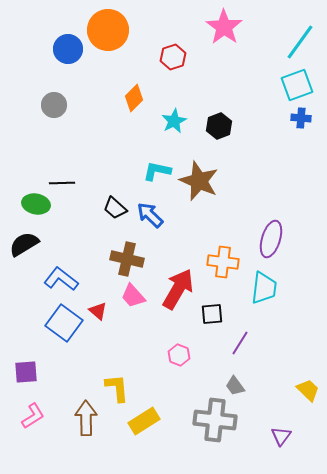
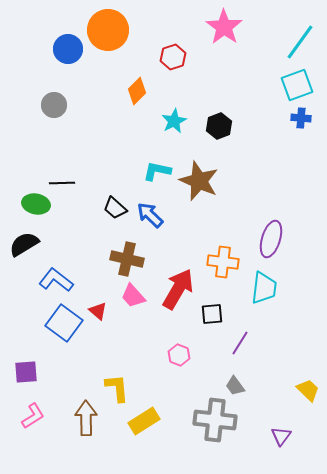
orange diamond: moved 3 px right, 7 px up
blue L-shape: moved 5 px left, 1 px down
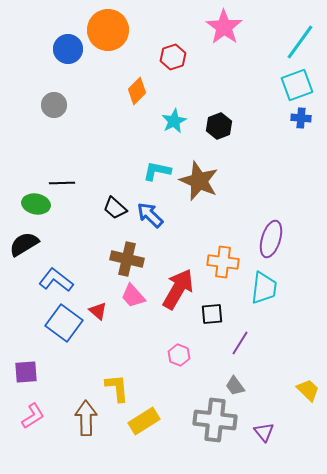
purple triangle: moved 17 px left, 4 px up; rotated 15 degrees counterclockwise
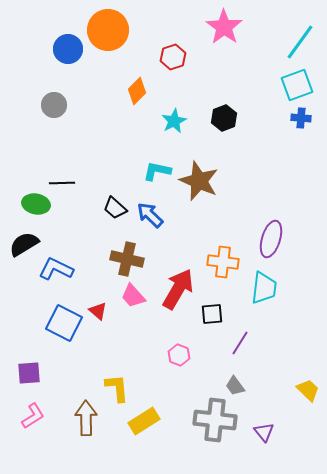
black hexagon: moved 5 px right, 8 px up
blue L-shape: moved 11 px up; rotated 12 degrees counterclockwise
blue square: rotated 9 degrees counterclockwise
purple square: moved 3 px right, 1 px down
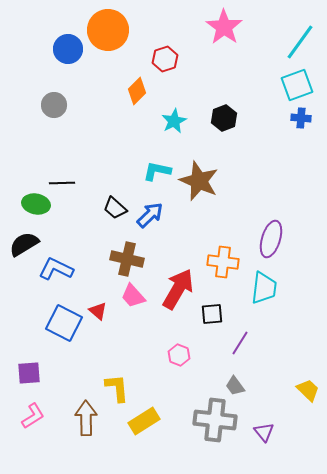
red hexagon: moved 8 px left, 2 px down
blue arrow: rotated 92 degrees clockwise
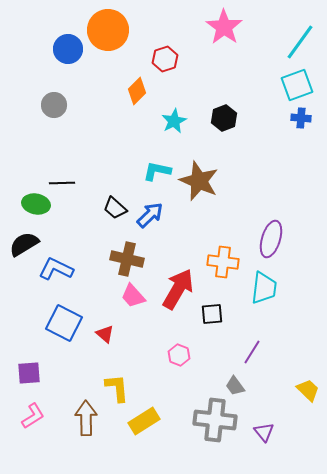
red triangle: moved 7 px right, 23 px down
purple line: moved 12 px right, 9 px down
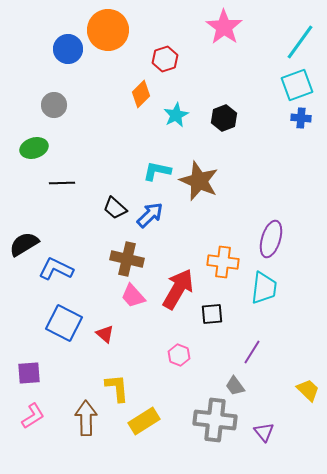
orange diamond: moved 4 px right, 3 px down
cyan star: moved 2 px right, 6 px up
green ellipse: moved 2 px left, 56 px up; rotated 28 degrees counterclockwise
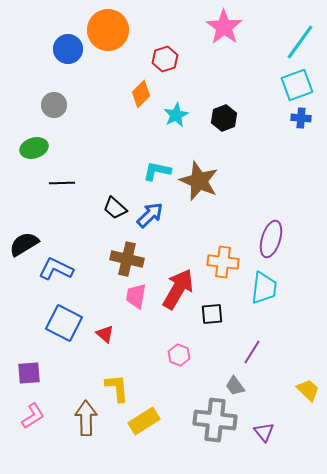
pink trapezoid: moved 3 px right; rotated 52 degrees clockwise
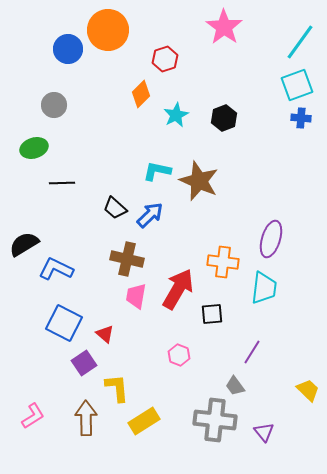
purple square: moved 55 px right, 10 px up; rotated 30 degrees counterclockwise
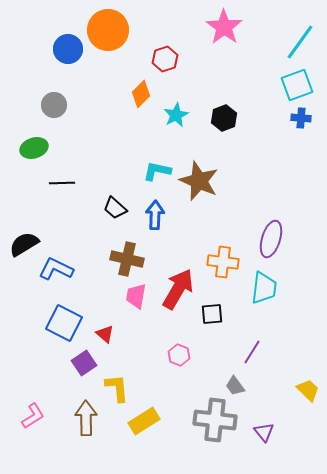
blue arrow: moved 5 px right; rotated 44 degrees counterclockwise
